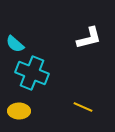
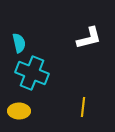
cyan semicircle: moved 4 px right, 1 px up; rotated 144 degrees counterclockwise
yellow line: rotated 72 degrees clockwise
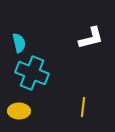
white L-shape: moved 2 px right
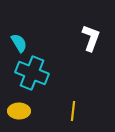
white L-shape: rotated 56 degrees counterclockwise
cyan semicircle: rotated 18 degrees counterclockwise
yellow line: moved 10 px left, 4 px down
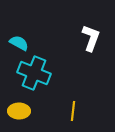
cyan semicircle: rotated 30 degrees counterclockwise
cyan cross: moved 2 px right
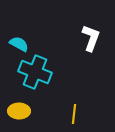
cyan semicircle: moved 1 px down
cyan cross: moved 1 px right, 1 px up
yellow line: moved 1 px right, 3 px down
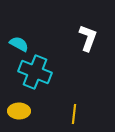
white L-shape: moved 3 px left
